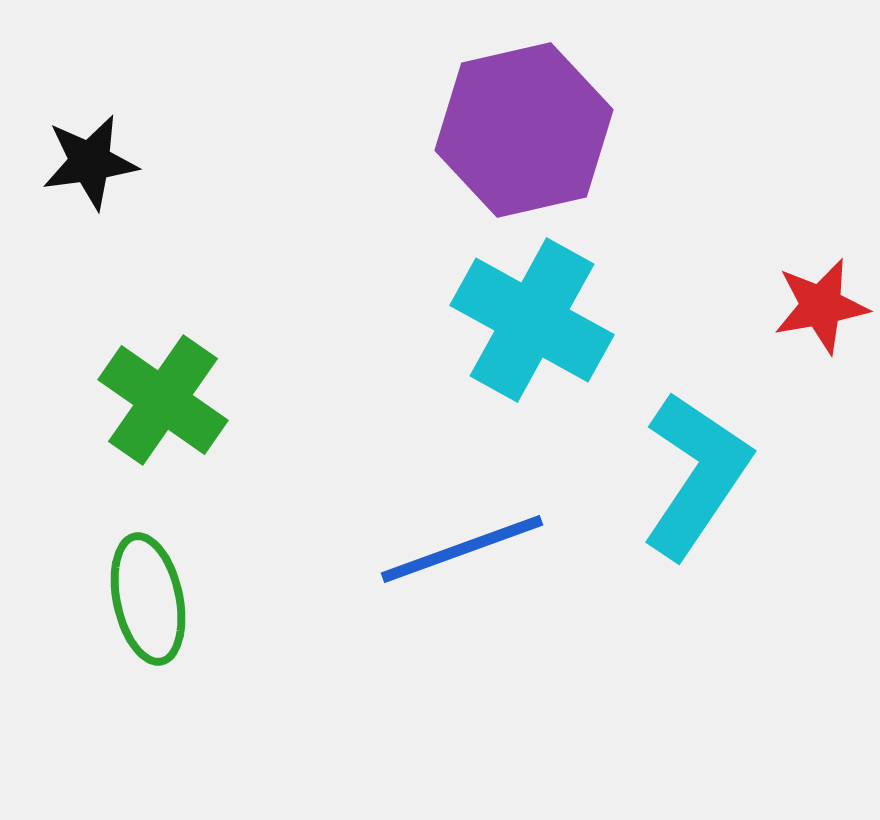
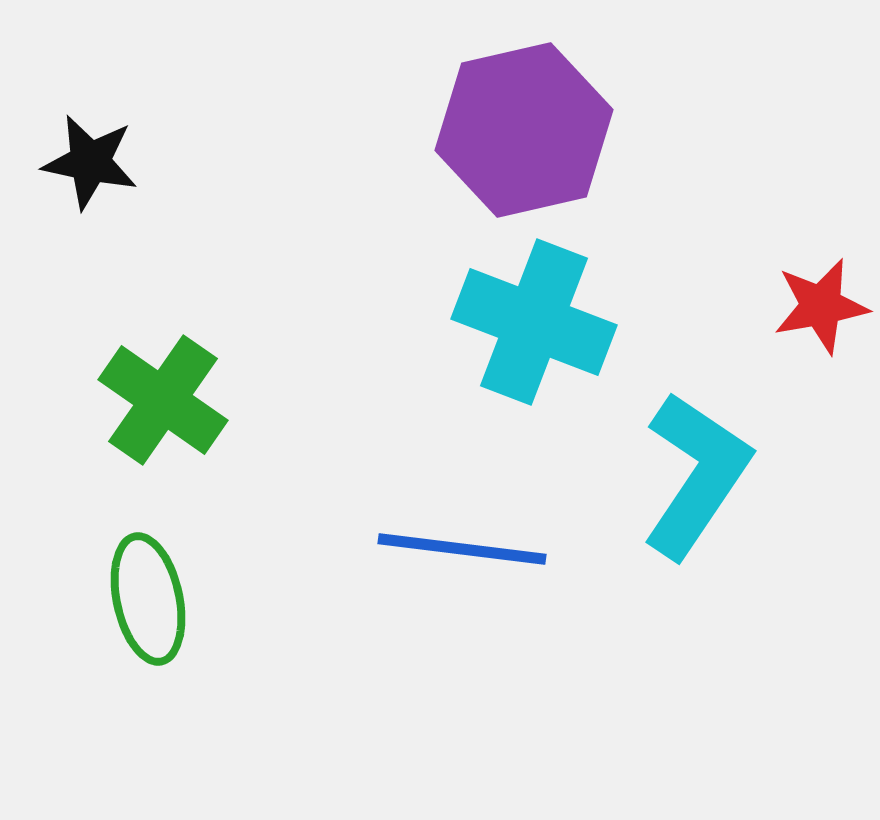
black star: rotated 20 degrees clockwise
cyan cross: moved 2 px right, 2 px down; rotated 8 degrees counterclockwise
blue line: rotated 27 degrees clockwise
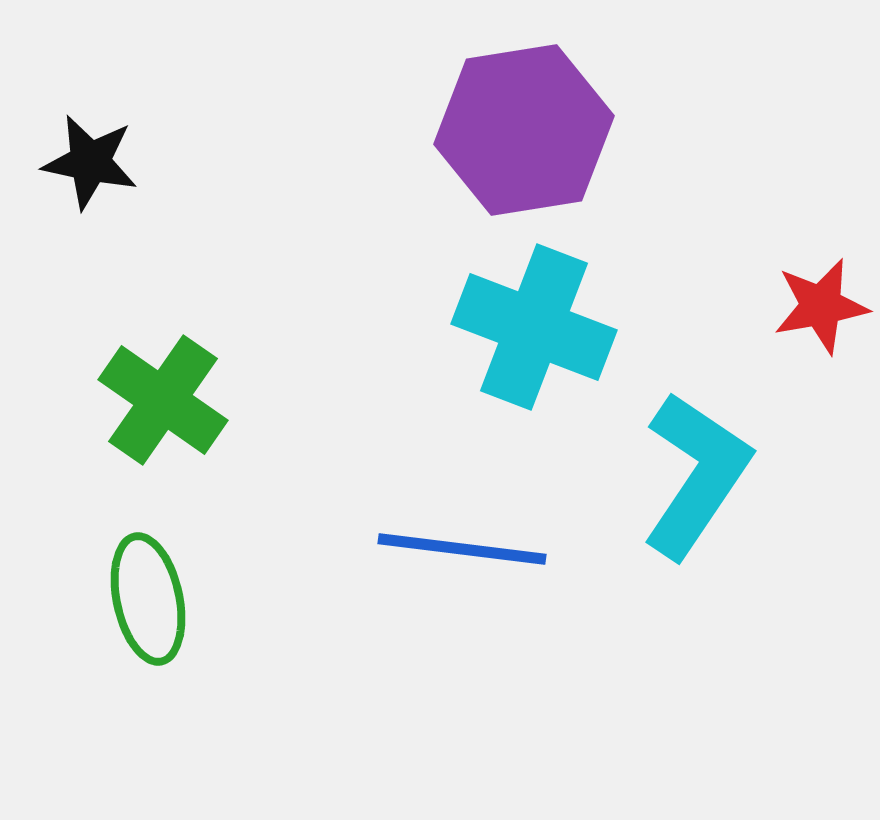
purple hexagon: rotated 4 degrees clockwise
cyan cross: moved 5 px down
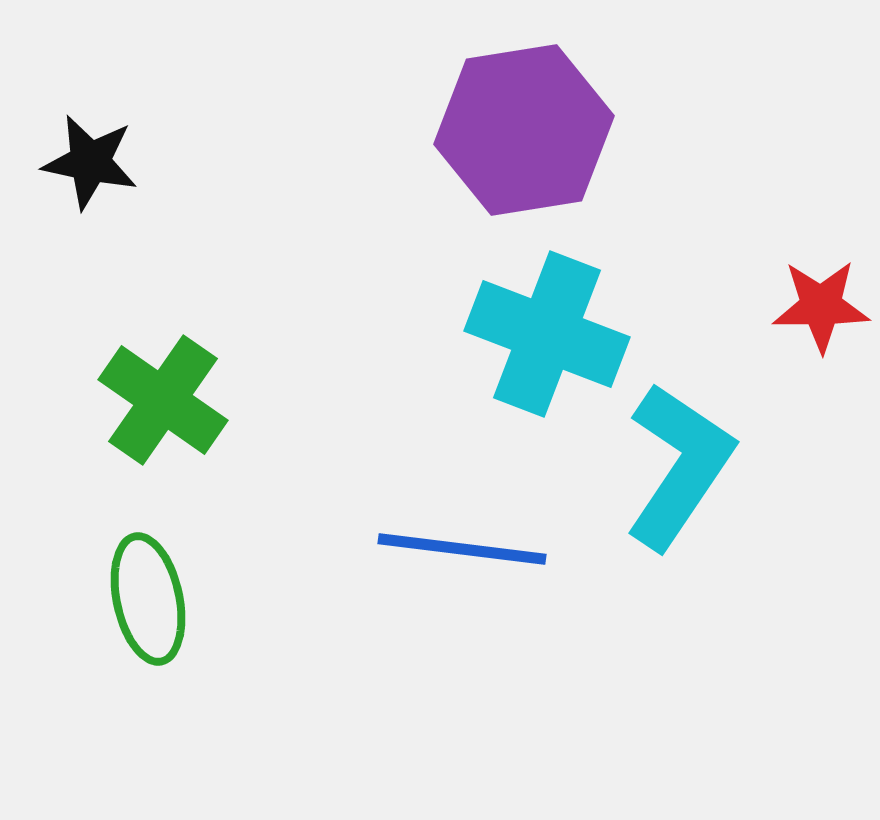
red star: rotated 10 degrees clockwise
cyan cross: moved 13 px right, 7 px down
cyan L-shape: moved 17 px left, 9 px up
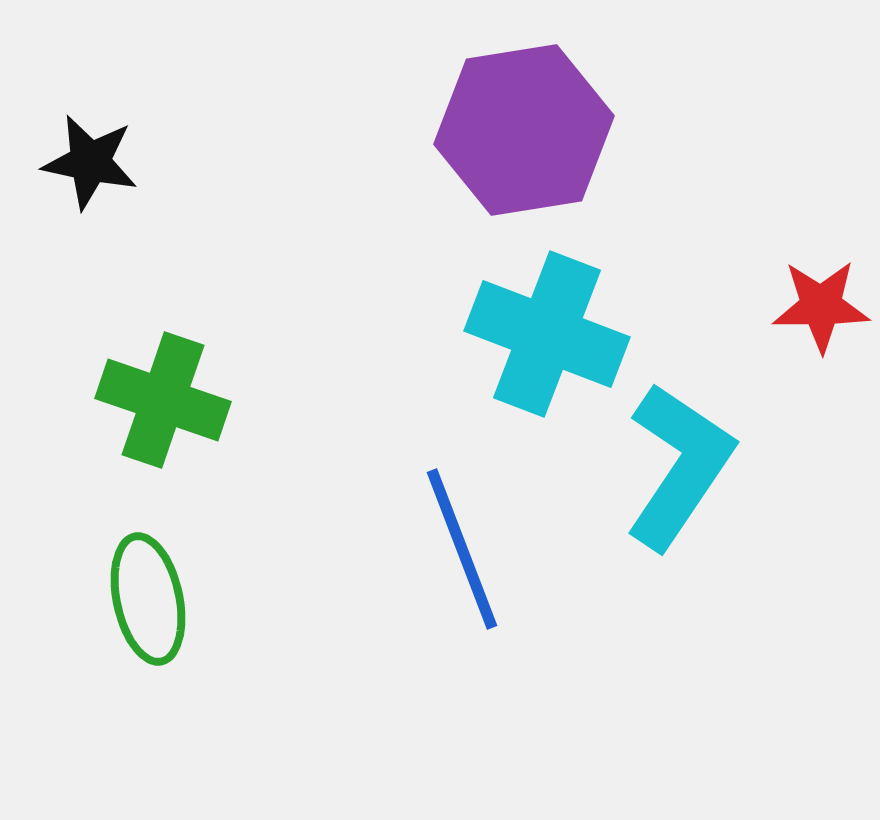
green cross: rotated 16 degrees counterclockwise
blue line: rotated 62 degrees clockwise
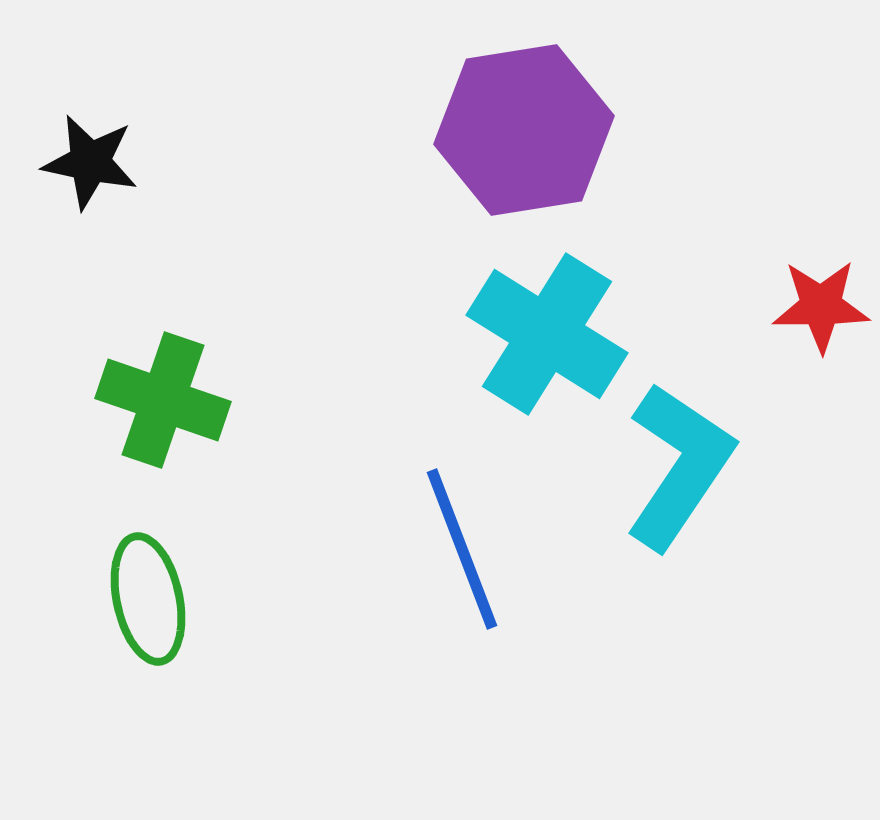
cyan cross: rotated 11 degrees clockwise
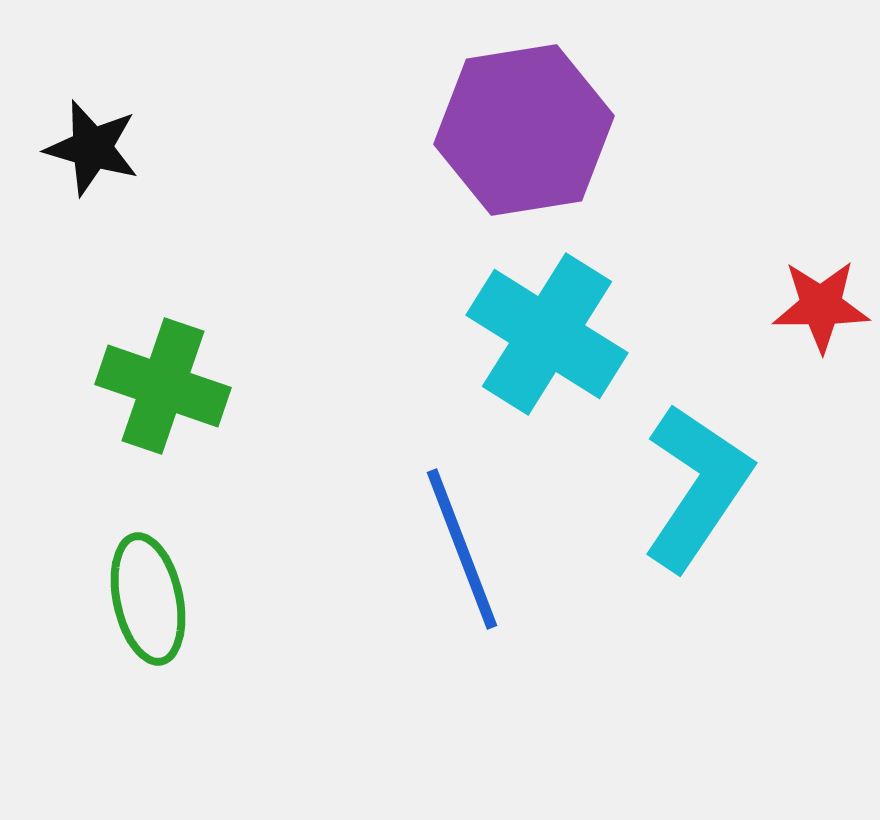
black star: moved 2 px right, 14 px up; rotated 4 degrees clockwise
green cross: moved 14 px up
cyan L-shape: moved 18 px right, 21 px down
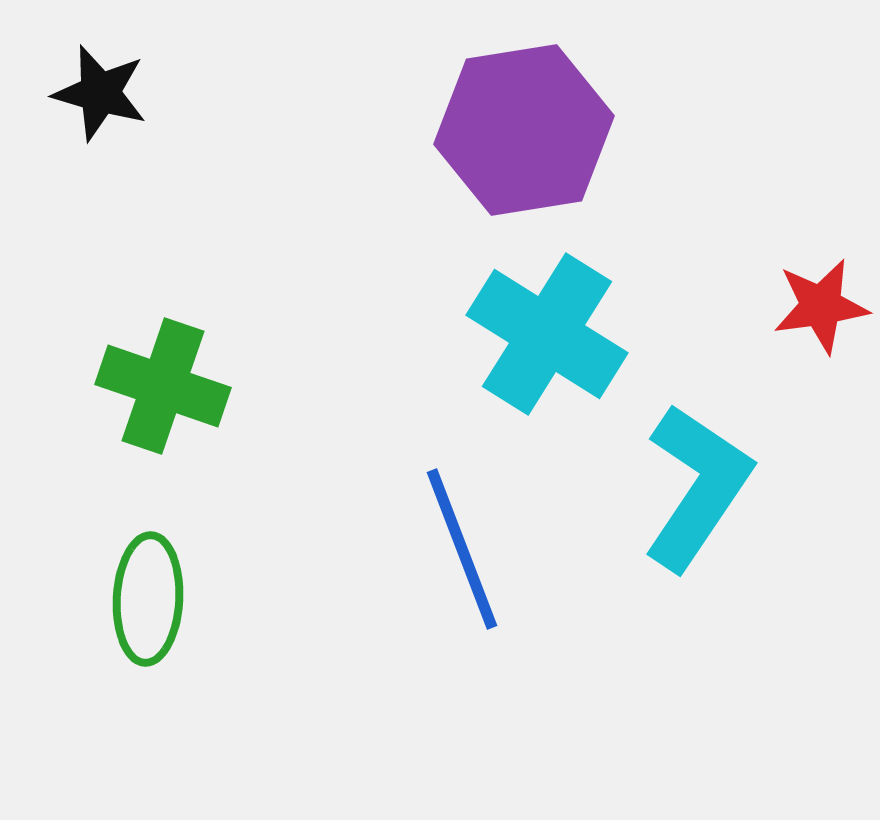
black star: moved 8 px right, 55 px up
red star: rotated 8 degrees counterclockwise
green ellipse: rotated 15 degrees clockwise
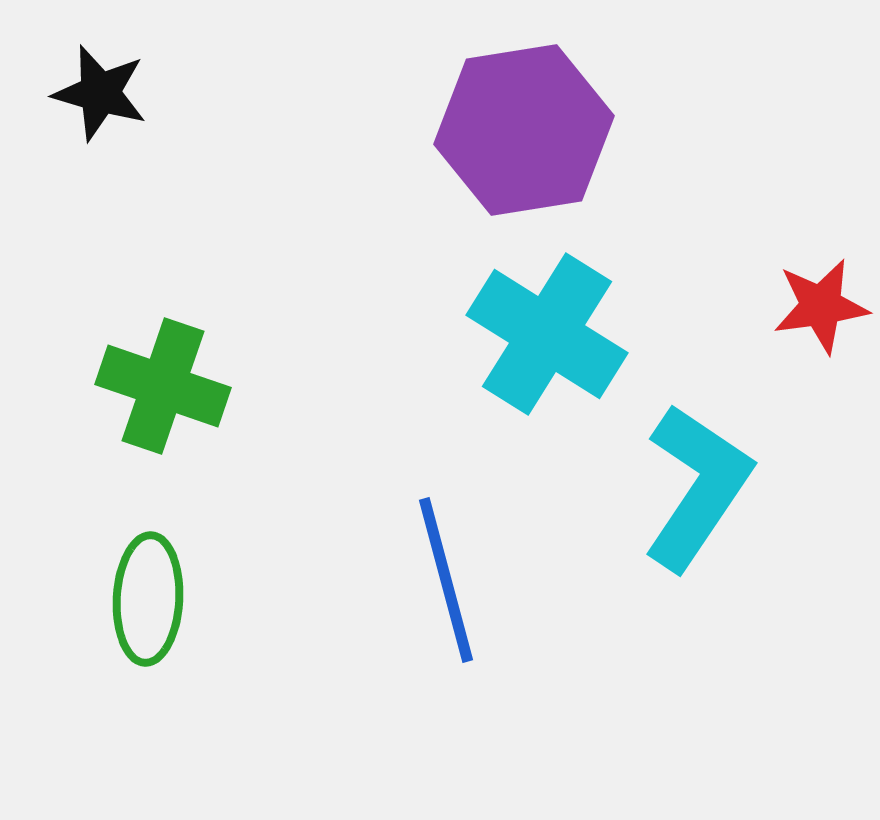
blue line: moved 16 px left, 31 px down; rotated 6 degrees clockwise
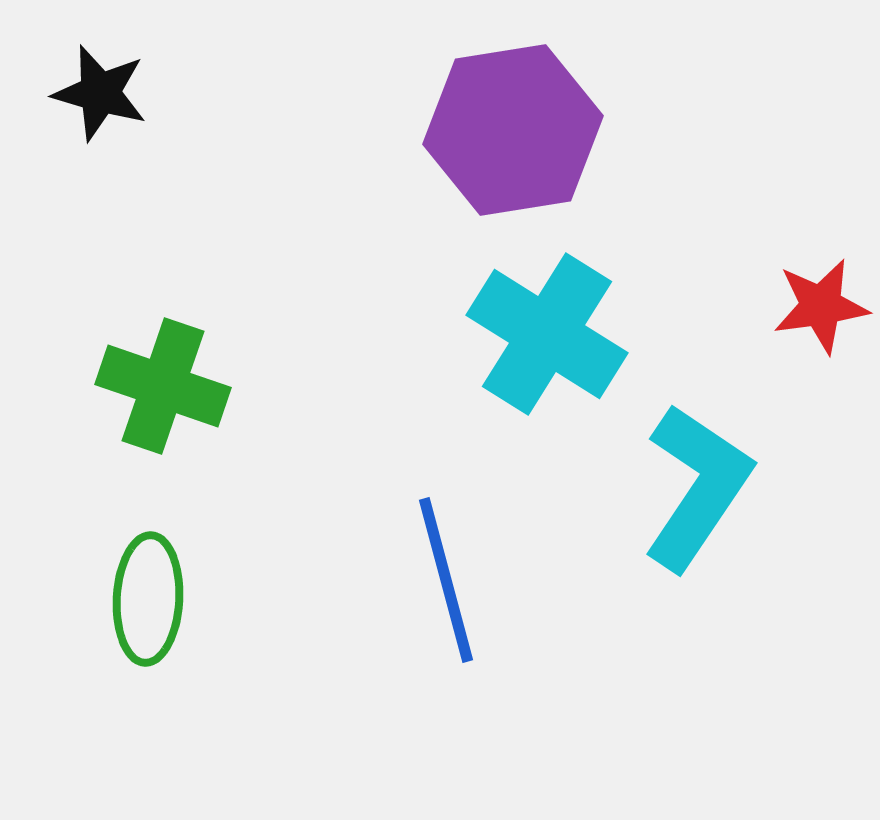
purple hexagon: moved 11 px left
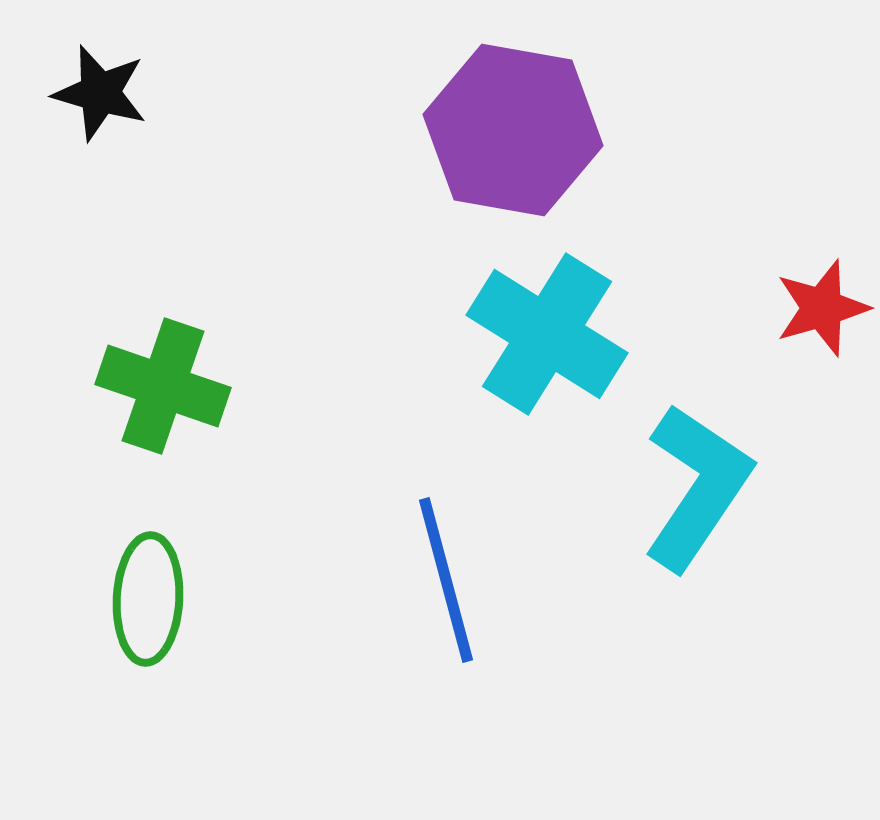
purple hexagon: rotated 19 degrees clockwise
red star: moved 1 px right, 2 px down; rotated 8 degrees counterclockwise
